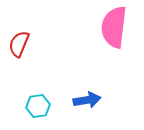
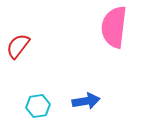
red semicircle: moved 1 px left, 2 px down; rotated 16 degrees clockwise
blue arrow: moved 1 px left, 1 px down
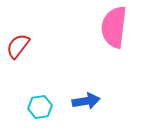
cyan hexagon: moved 2 px right, 1 px down
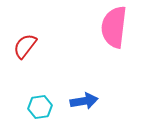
red semicircle: moved 7 px right
blue arrow: moved 2 px left
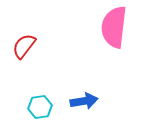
red semicircle: moved 1 px left
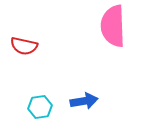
pink semicircle: moved 1 px left, 1 px up; rotated 9 degrees counterclockwise
red semicircle: rotated 116 degrees counterclockwise
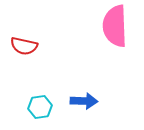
pink semicircle: moved 2 px right
blue arrow: rotated 12 degrees clockwise
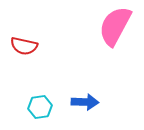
pink semicircle: rotated 30 degrees clockwise
blue arrow: moved 1 px right, 1 px down
